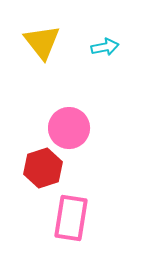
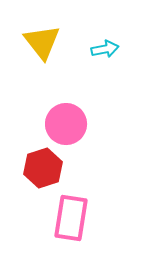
cyan arrow: moved 2 px down
pink circle: moved 3 px left, 4 px up
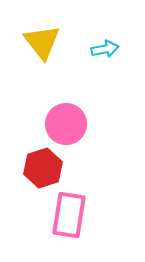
pink rectangle: moved 2 px left, 3 px up
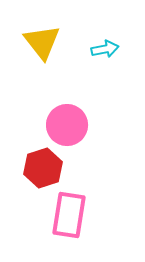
pink circle: moved 1 px right, 1 px down
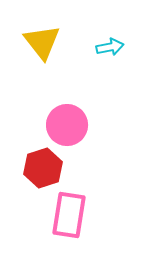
cyan arrow: moved 5 px right, 2 px up
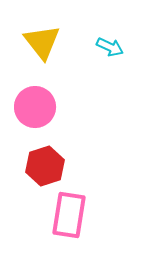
cyan arrow: rotated 36 degrees clockwise
pink circle: moved 32 px left, 18 px up
red hexagon: moved 2 px right, 2 px up
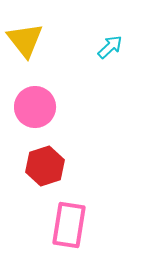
yellow triangle: moved 17 px left, 2 px up
cyan arrow: rotated 68 degrees counterclockwise
pink rectangle: moved 10 px down
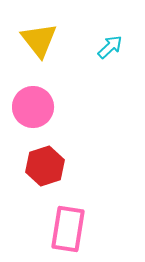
yellow triangle: moved 14 px right
pink circle: moved 2 px left
pink rectangle: moved 1 px left, 4 px down
